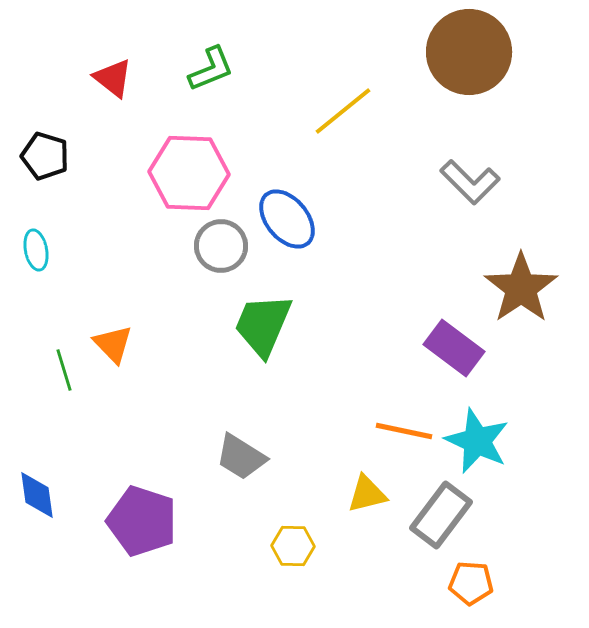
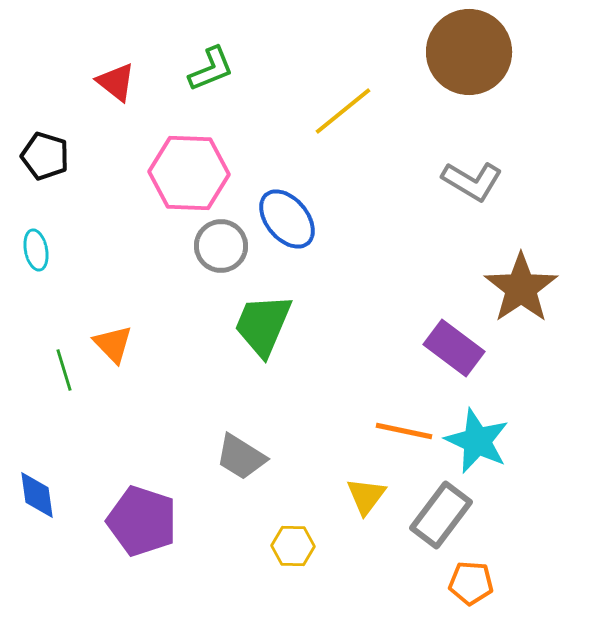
red triangle: moved 3 px right, 4 px down
gray L-shape: moved 2 px right, 1 px up; rotated 14 degrees counterclockwise
yellow triangle: moved 1 px left, 2 px down; rotated 39 degrees counterclockwise
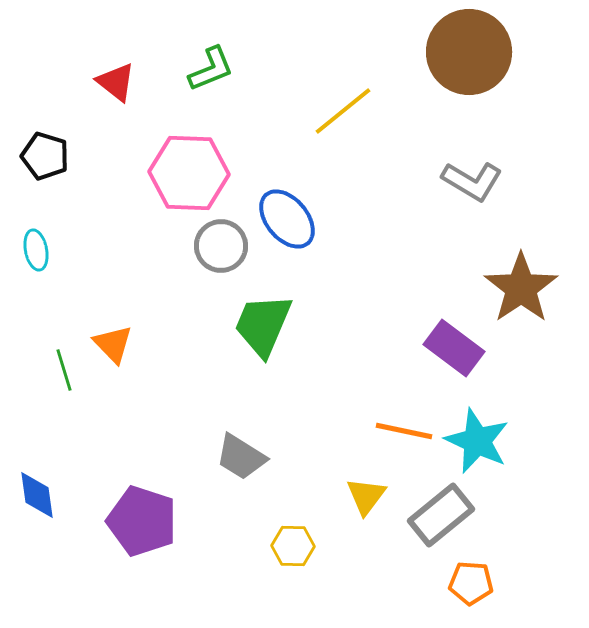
gray rectangle: rotated 14 degrees clockwise
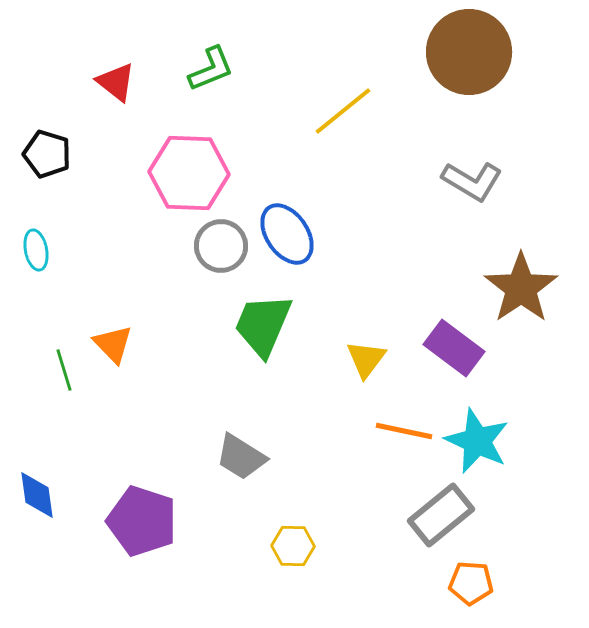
black pentagon: moved 2 px right, 2 px up
blue ellipse: moved 15 px down; rotated 6 degrees clockwise
yellow triangle: moved 137 px up
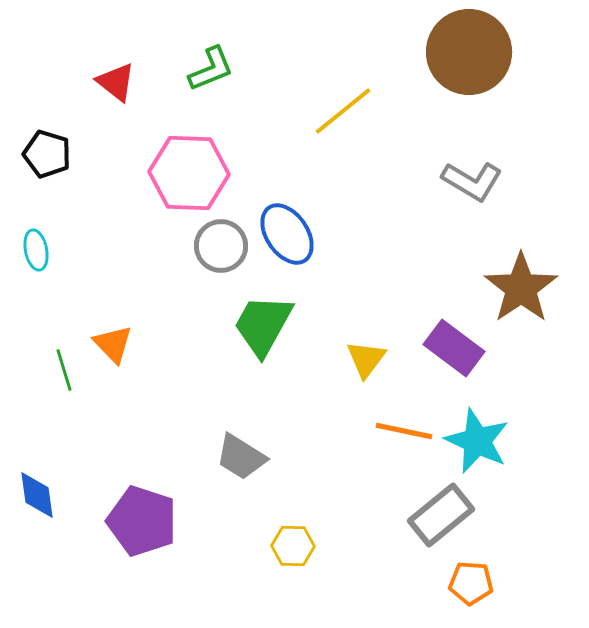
green trapezoid: rotated 6 degrees clockwise
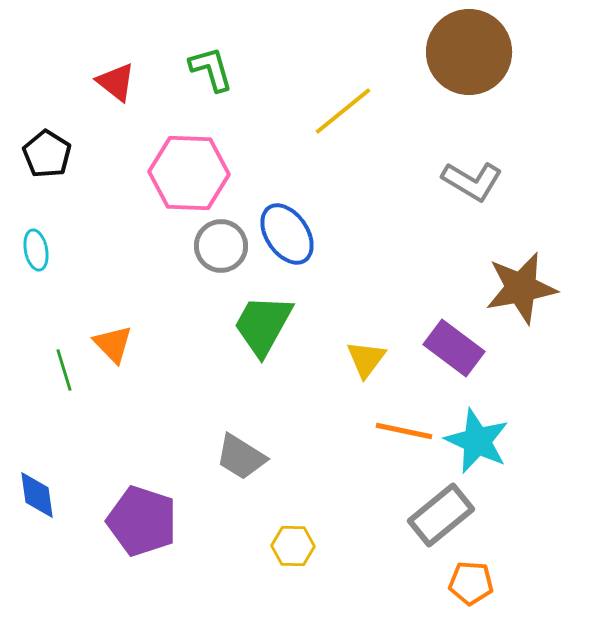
green L-shape: rotated 84 degrees counterclockwise
black pentagon: rotated 15 degrees clockwise
brown star: rotated 24 degrees clockwise
